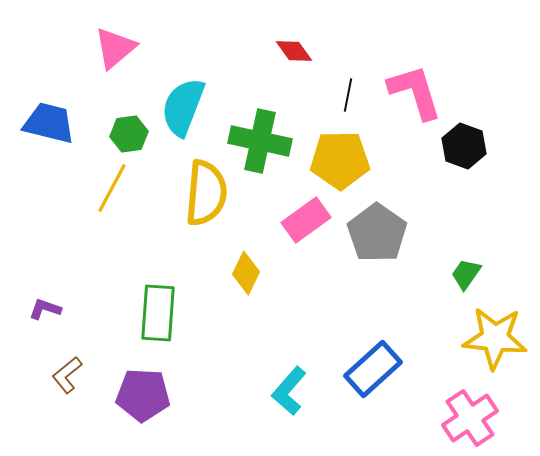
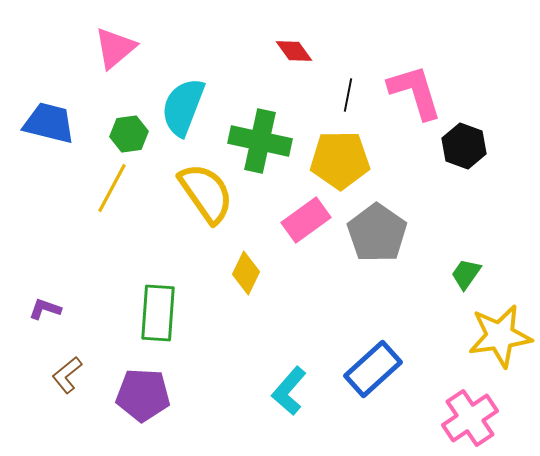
yellow semicircle: rotated 40 degrees counterclockwise
yellow star: moved 5 px right, 2 px up; rotated 14 degrees counterclockwise
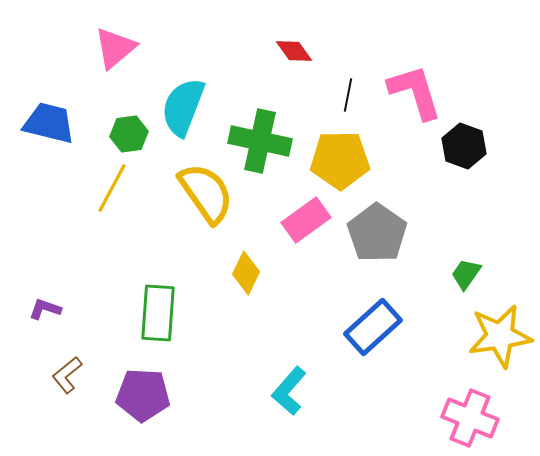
blue rectangle: moved 42 px up
pink cross: rotated 34 degrees counterclockwise
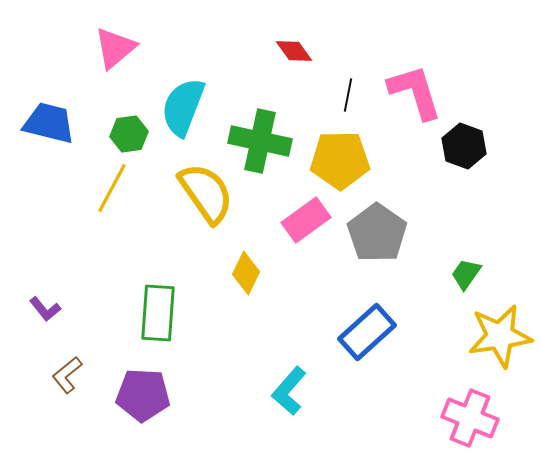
purple L-shape: rotated 148 degrees counterclockwise
blue rectangle: moved 6 px left, 5 px down
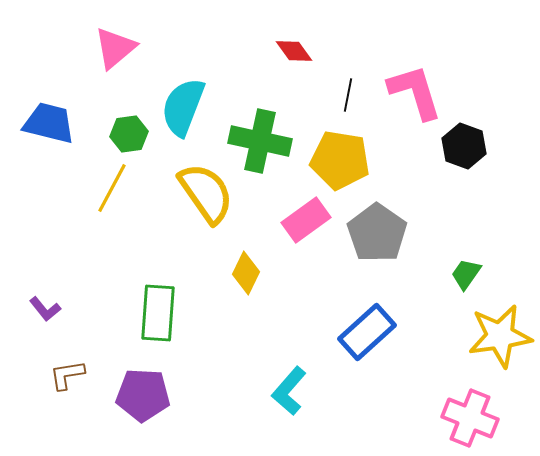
yellow pentagon: rotated 10 degrees clockwise
brown L-shape: rotated 30 degrees clockwise
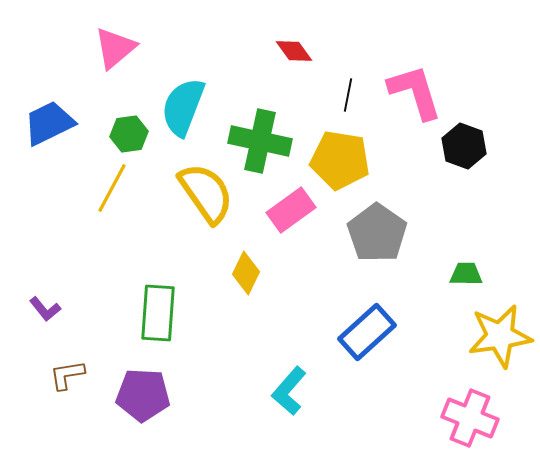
blue trapezoid: rotated 40 degrees counterclockwise
pink rectangle: moved 15 px left, 10 px up
green trapezoid: rotated 56 degrees clockwise
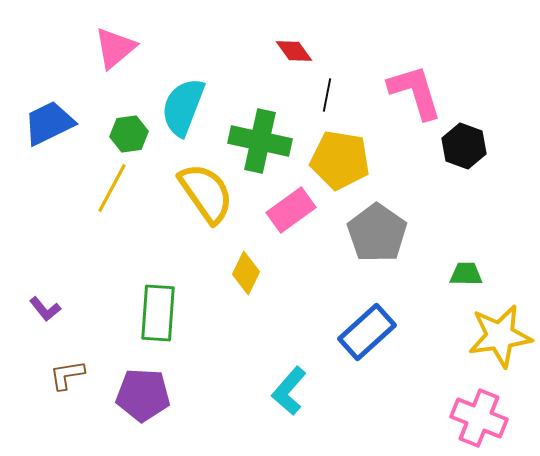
black line: moved 21 px left
pink cross: moved 9 px right
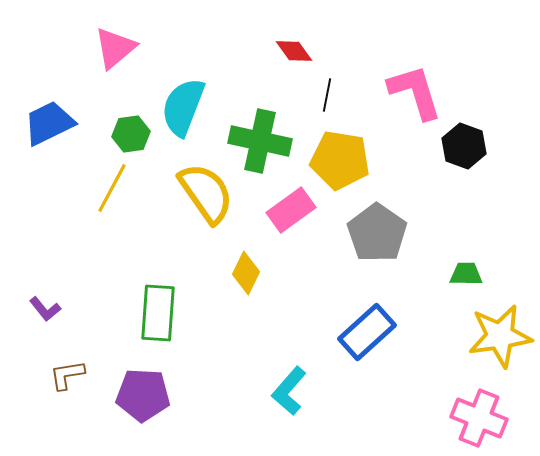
green hexagon: moved 2 px right
